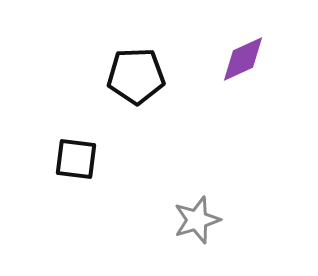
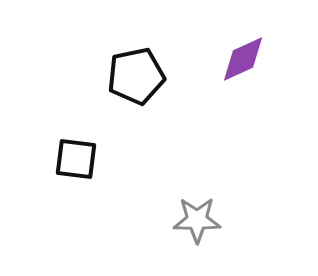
black pentagon: rotated 10 degrees counterclockwise
gray star: rotated 18 degrees clockwise
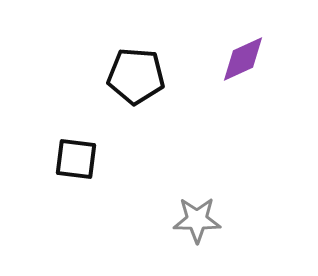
black pentagon: rotated 16 degrees clockwise
